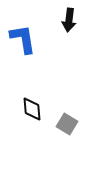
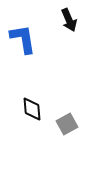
black arrow: rotated 30 degrees counterclockwise
gray square: rotated 30 degrees clockwise
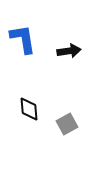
black arrow: moved 31 px down; rotated 75 degrees counterclockwise
black diamond: moved 3 px left
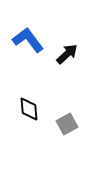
blue L-shape: moved 5 px right, 1 px down; rotated 28 degrees counterclockwise
black arrow: moved 2 px left, 3 px down; rotated 35 degrees counterclockwise
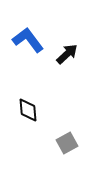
black diamond: moved 1 px left, 1 px down
gray square: moved 19 px down
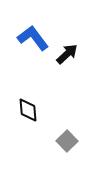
blue L-shape: moved 5 px right, 2 px up
gray square: moved 2 px up; rotated 15 degrees counterclockwise
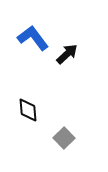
gray square: moved 3 px left, 3 px up
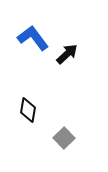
black diamond: rotated 15 degrees clockwise
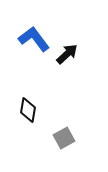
blue L-shape: moved 1 px right, 1 px down
gray square: rotated 15 degrees clockwise
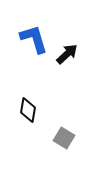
blue L-shape: rotated 20 degrees clockwise
gray square: rotated 30 degrees counterclockwise
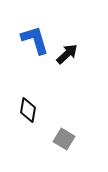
blue L-shape: moved 1 px right, 1 px down
gray square: moved 1 px down
